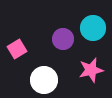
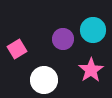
cyan circle: moved 2 px down
pink star: rotated 20 degrees counterclockwise
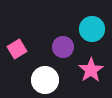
cyan circle: moved 1 px left, 1 px up
purple circle: moved 8 px down
white circle: moved 1 px right
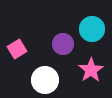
purple circle: moved 3 px up
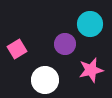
cyan circle: moved 2 px left, 5 px up
purple circle: moved 2 px right
pink star: rotated 20 degrees clockwise
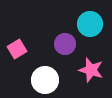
pink star: rotated 30 degrees clockwise
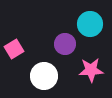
pink square: moved 3 px left
pink star: rotated 20 degrees counterclockwise
white circle: moved 1 px left, 4 px up
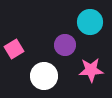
cyan circle: moved 2 px up
purple circle: moved 1 px down
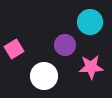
pink star: moved 3 px up
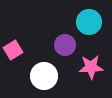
cyan circle: moved 1 px left
pink square: moved 1 px left, 1 px down
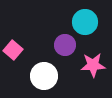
cyan circle: moved 4 px left
pink square: rotated 18 degrees counterclockwise
pink star: moved 2 px right, 2 px up
